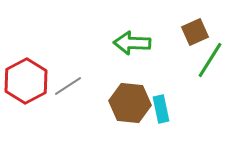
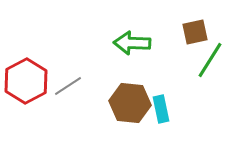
brown square: rotated 12 degrees clockwise
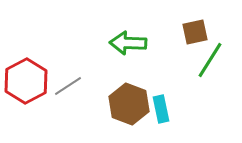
green arrow: moved 4 px left
brown hexagon: moved 1 px left, 1 px down; rotated 15 degrees clockwise
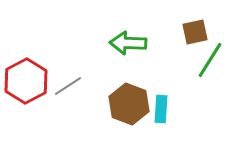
cyan rectangle: rotated 16 degrees clockwise
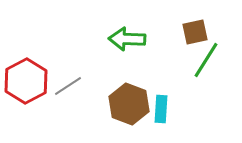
green arrow: moved 1 px left, 4 px up
green line: moved 4 px left
